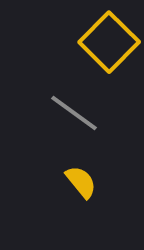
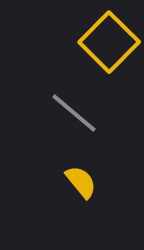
gray line: rotated 4 degrees clockwise
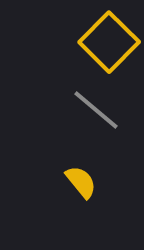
gray line: moved 22 px right, 3 px up
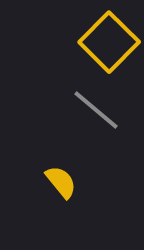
yellow semicircle: moved 20 px left
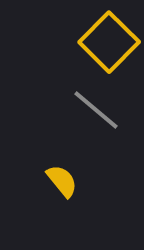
yellow semicircle: moved 1 px right, 1 px up
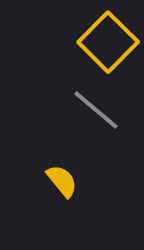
yellow square: moved 1 px left
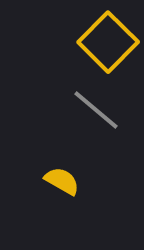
yellow semicircle: rotated 21 degrees counterclockwise
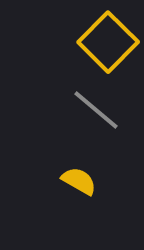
yellow semicircle: moved 17 px right
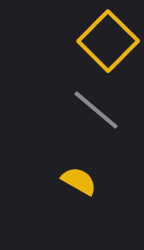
yellow square: moved 1 px up
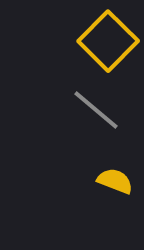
yellow semicircle: moved 36 px right; rotated 9 degrees counterclockwise
